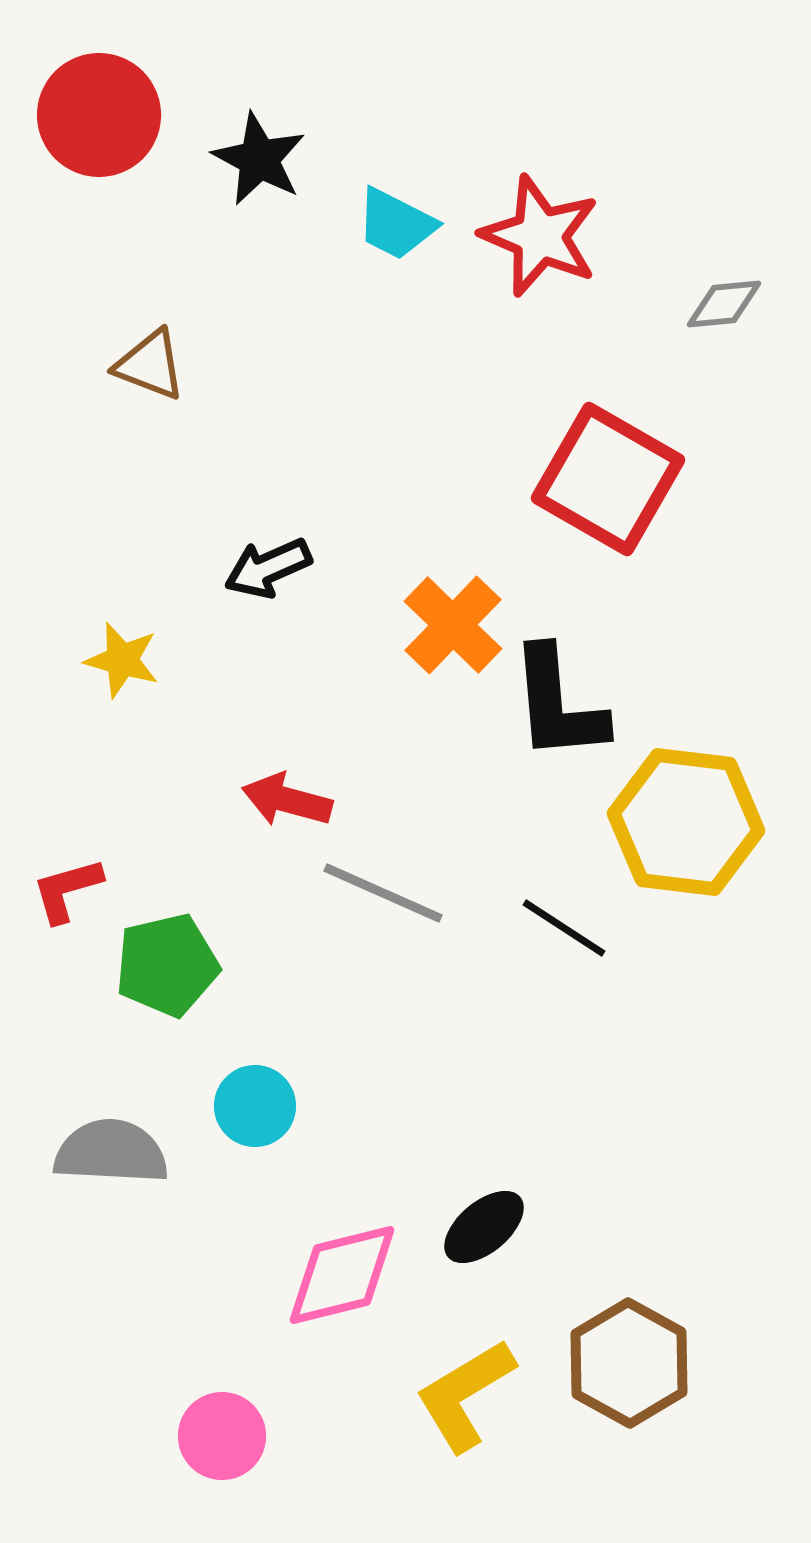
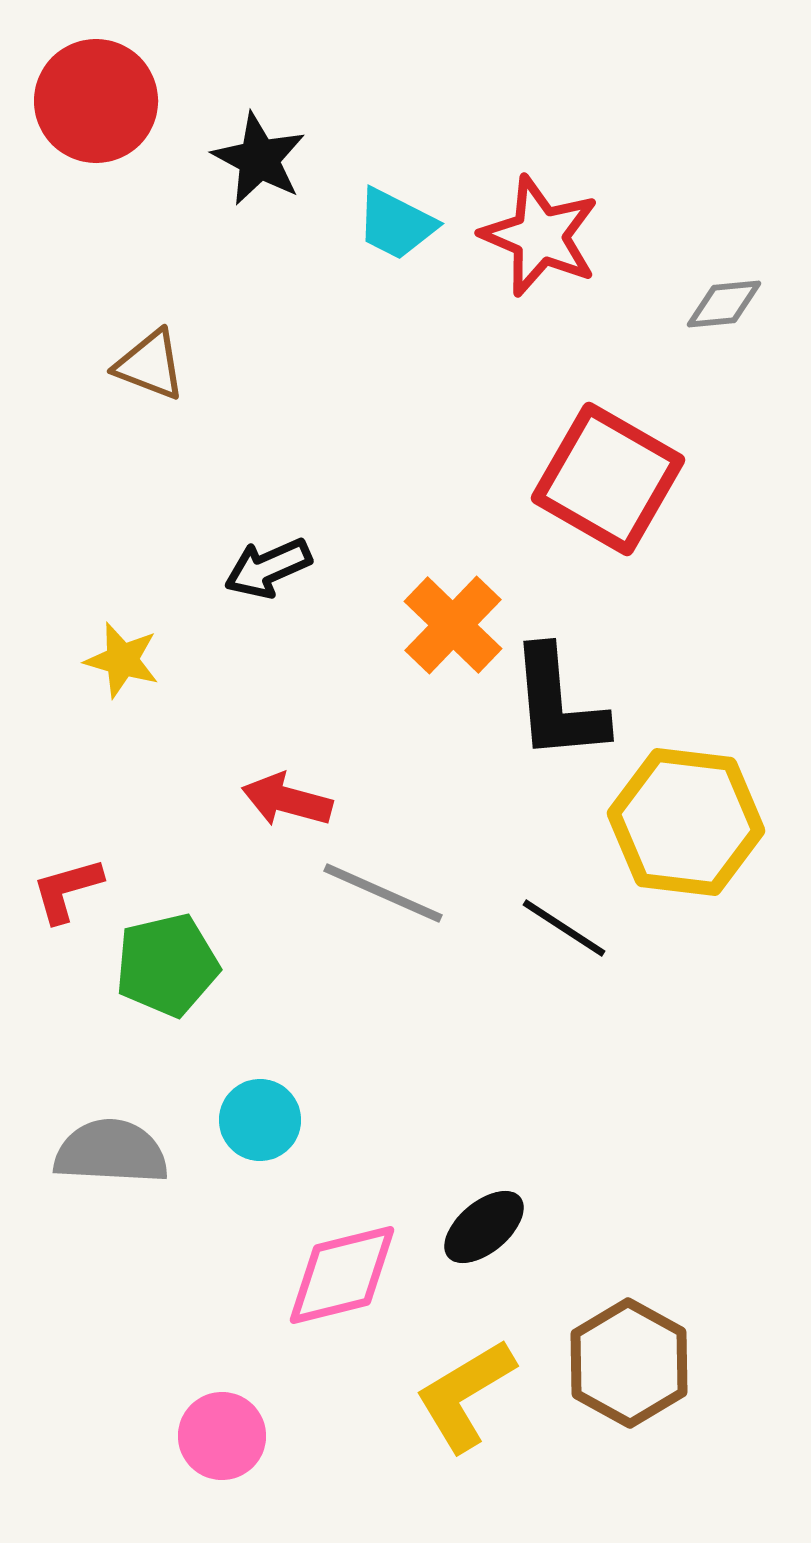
red circle: moved 3 px left, 14 px up
cyan circle: moved 5 px right, 14 px down
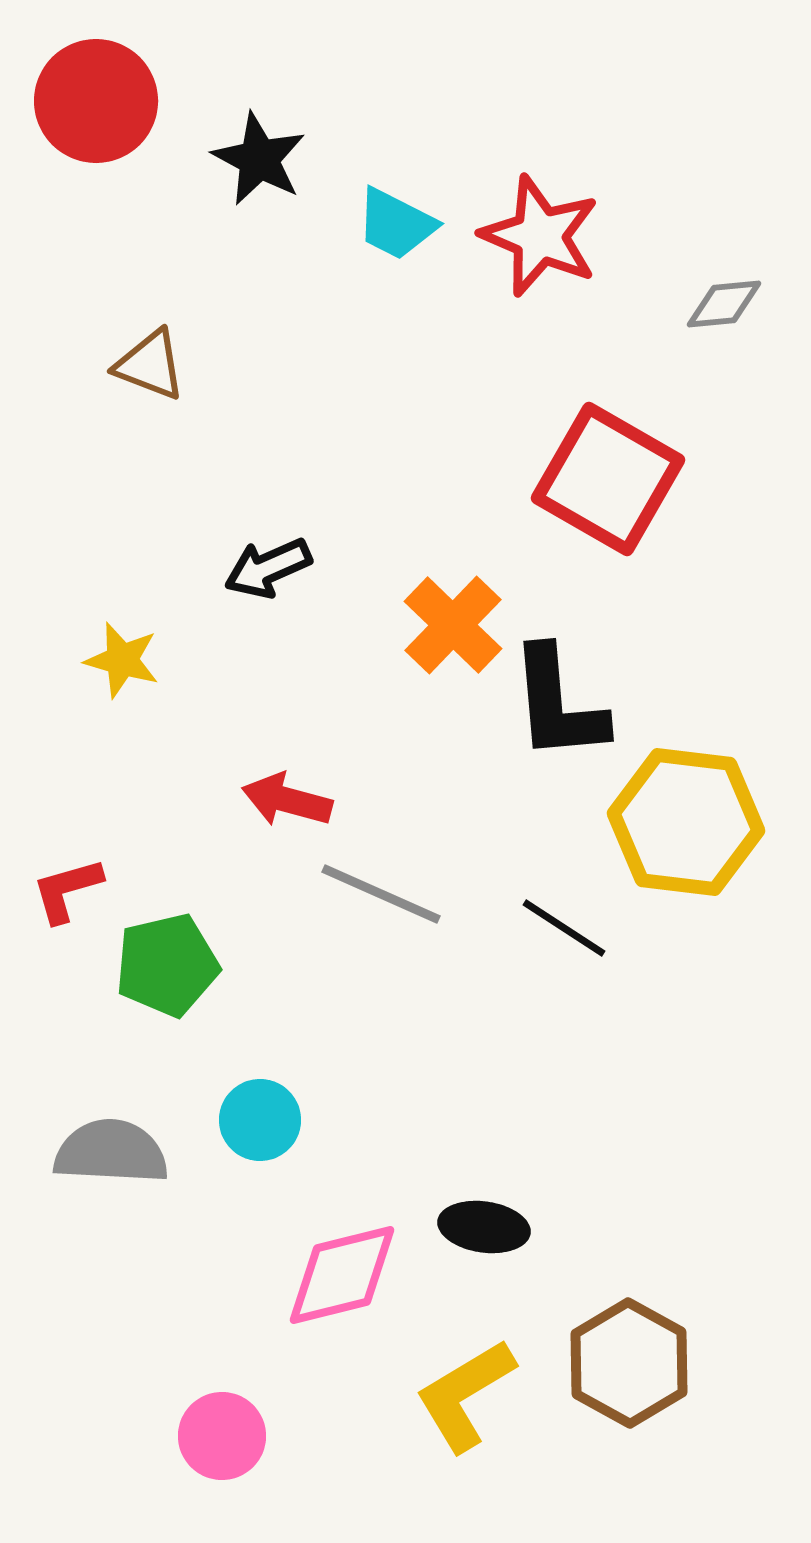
gray line: moved 2 px left, 1 px down
black ellipse: rotated 48 degrees clockwise
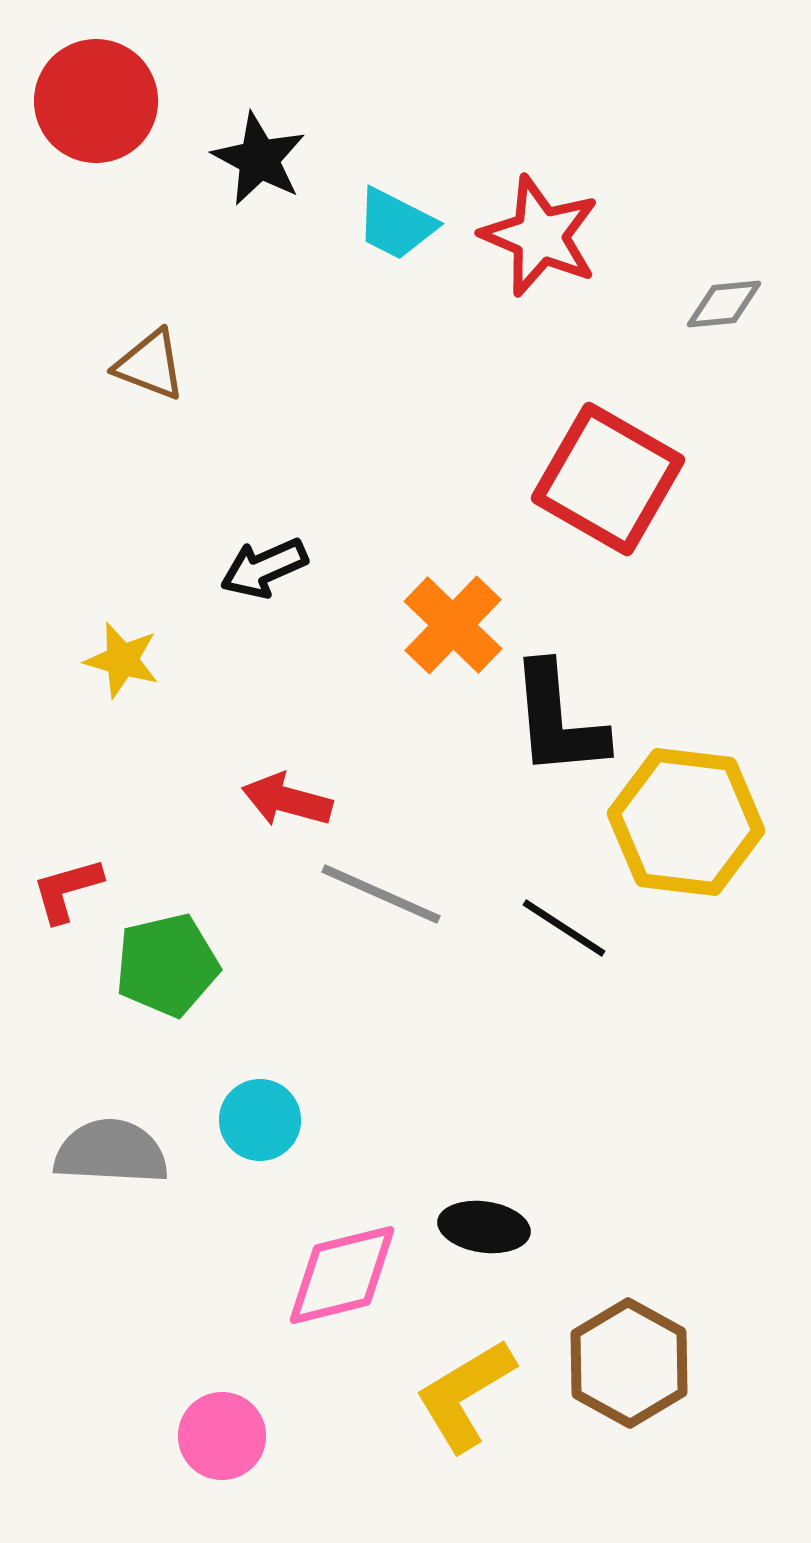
black arrow: moved 4 px left
black L-shape: moved 16 px down
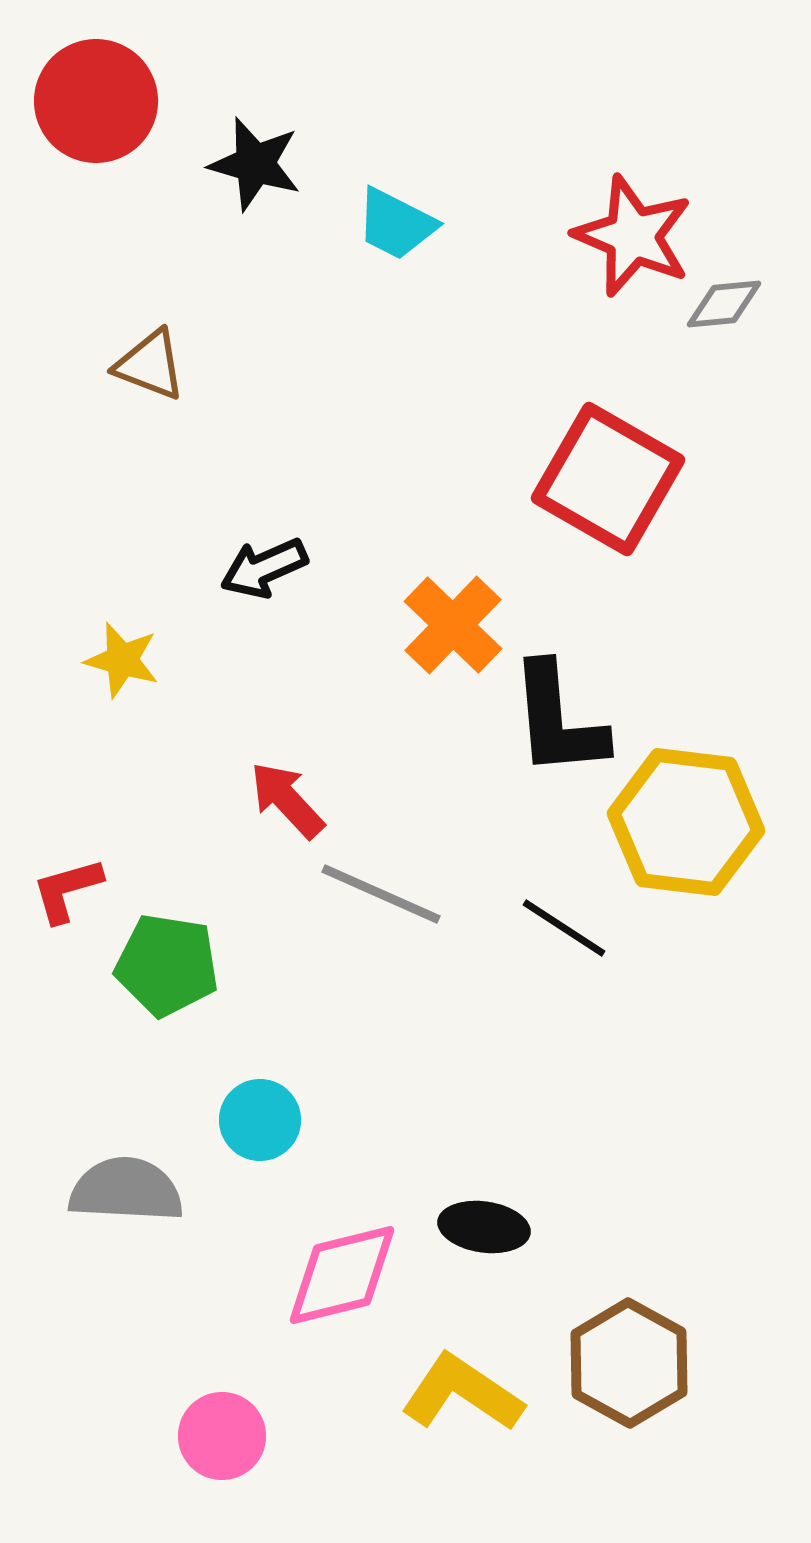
black star: moved 4 px left, 5 px down; rotated 12 degrees counterclockwise
red star: moved 93 px right
red arrow: rotated 32 degrees clockwise
green pentagon: rotated 22 degrees clockwise
gray semicircle: moved 15 px right, 38 px down
yellow L-shape: moved 3 px left, 2 px up; rotated 65 degrees clockwise
